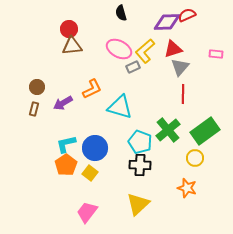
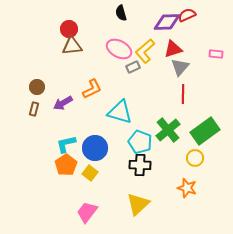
cyan triangle: moved 5 px down
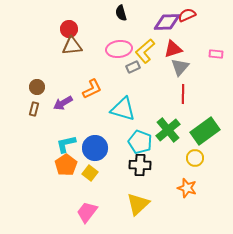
pink ellipse: rotated 35 degrees counterclockwise
cyan triangle: moved 3 px right, 3 px up
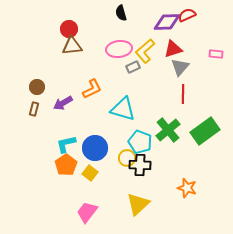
yellow circle: moved 68 px left
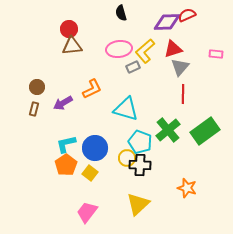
cyan triangle: moved 3 px right
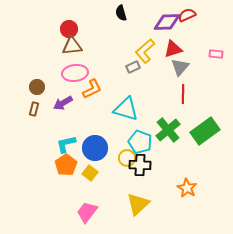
pink ellipse: moved 44 px left, 24 px down
orange star: rotated 12 degrees clockwise
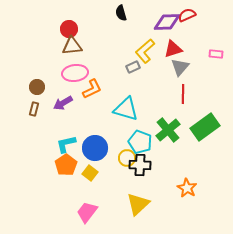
green rectangle: moved 4 px up
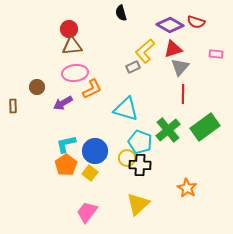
red semicircle: moved 9 px right, 7 px down; rotated 138 degrees counterclockwise
purple diamond: moved 3 px right, 3 px down; rotated 32 degrees clockwise
brown rectangle: moved 21 px left, 3 px up; rotated 16 degrees counterclockwise
blue circle: moved 3 px down
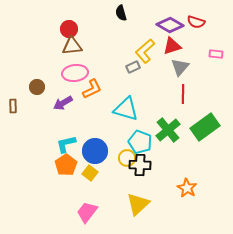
red triangle: moved 1 px left, 3 px up
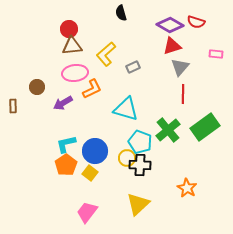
yellow L-shape: moved 39 px left, 3 px down
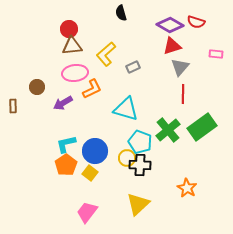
green rectangle: moved 3 px left
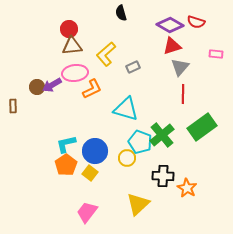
purple arrow: moved 11 px left, 18 px up
green cross: moved 6 px left, 5 px down
black cross: moved 23 px right, 11 px down
